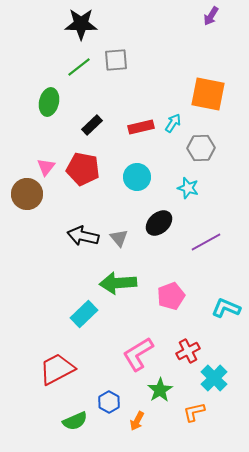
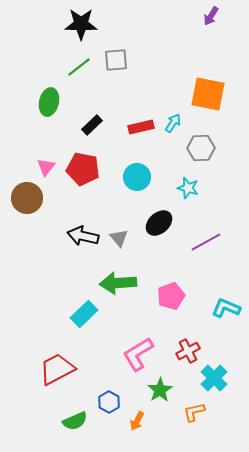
brown circle: moved 4 px down
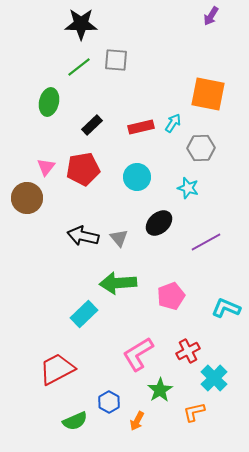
gray square: rotated 10 degrees clockwise
red pentagon: rotated 20 degrees counterclockwise
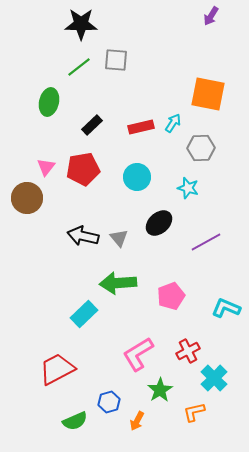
blue hexagon: rotated 15 degrees clockwise
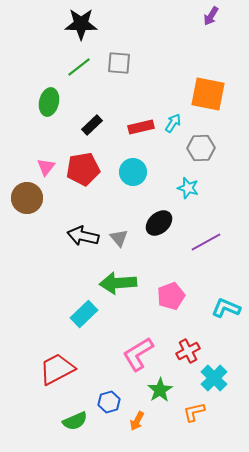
gray square: moved 3 px right, 3 px down
cyan circle: moved 4 px left, 5 px up
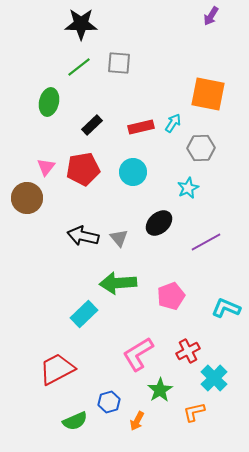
cyan star: rotated 30 degrees clockwise
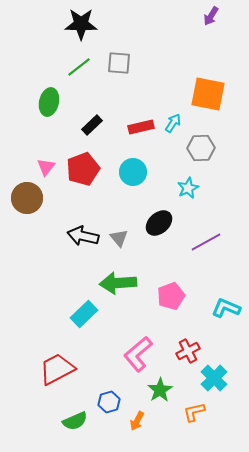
red pentagon: rotated 12 degrees counterclockwise
pink L-shape: rotated 9 degrees counterclockwise
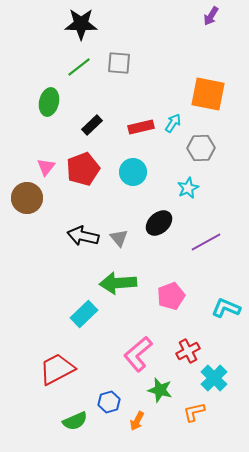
green star: rotated 25 degrees counterclockwise
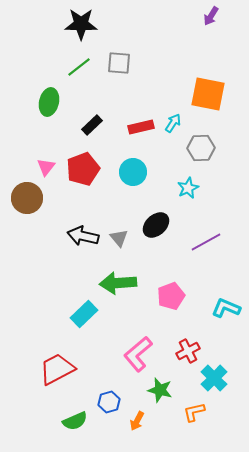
black ellipse: moved 3 px left, 2 px down
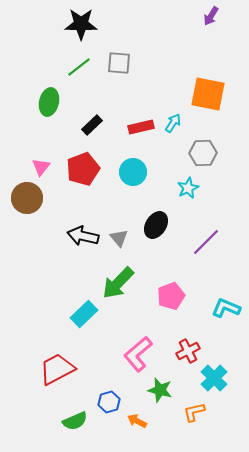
gray hexagon: moved 2 px right, 5 px down
pink triangle: moved 5 px left
black ellipse: rotated 16 degrees counterclockwise
purple line: rotated 16 degrees counterclockwise
green arrow: rotated 42 degrees counterclockwise
orange arrow: rotated 90 degrees clockwise
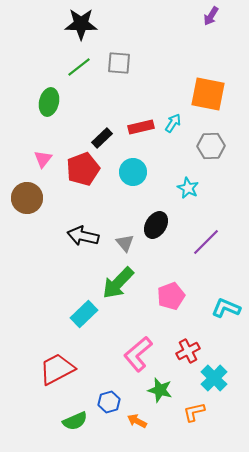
black rectangle: moved 10 px right, 13 px down
gray hexagon: moved 8 px right, 7 px up
pink triangle: moved 2 px right, 8 px up
cyan star: rotated 20 degrees counterclockwise
gray triangle: moved 6 px right, 5 px down
